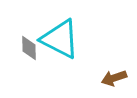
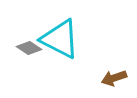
gray diamond: rotated 55 degrees counterclockwise
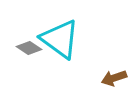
cyan triangle: rotated 9 degrees clockwise
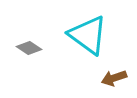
cyan triangle: moved 28 px right, 4 px up
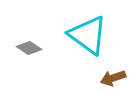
brown arrow: moved 1 px left
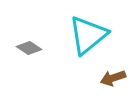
cyan triangle: rotated 45 degrees clockwise
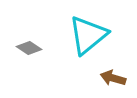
brown arrow: rotated 35 degrees clockwise
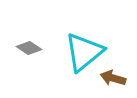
cyan triangle: moved 4 px left, 17 px down
